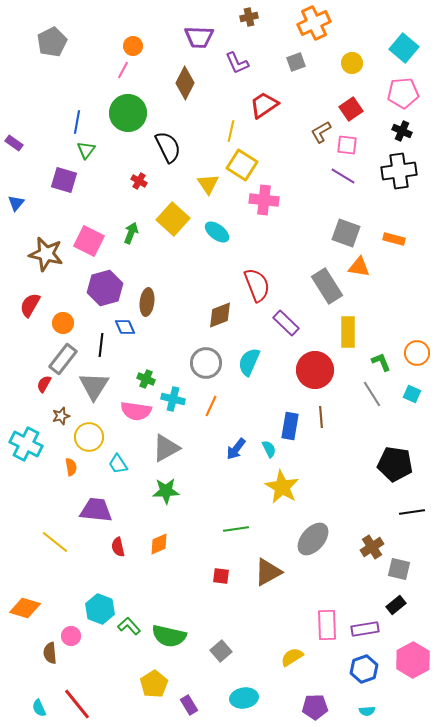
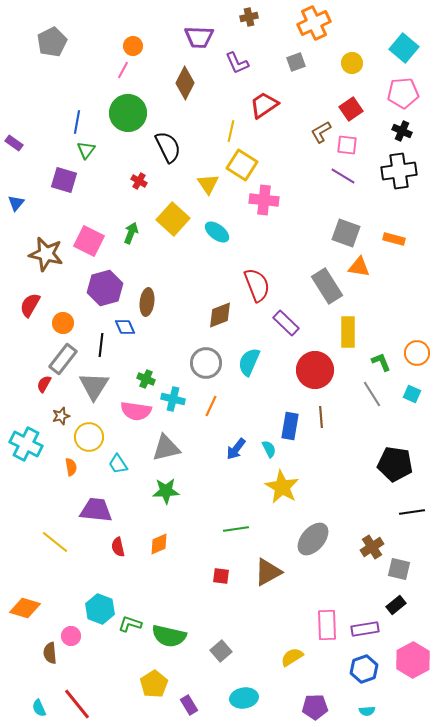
gray triangle at (166, 448): rotated 16 degrees clockwise
green L-shape at (129, 626): moved 1 px right, 2 px up; rotated 30 degrees counterclockwise
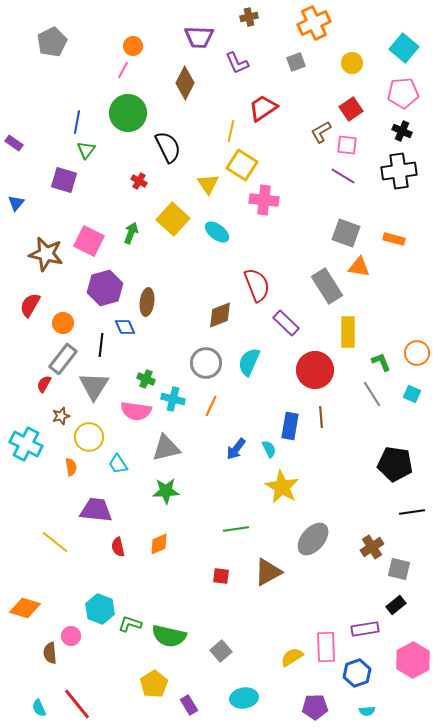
red trapezoid at (264, 105): moved 1 px left, 3 px down
pink rectangle at (327, 625): moved 1 px left, 22 px down
blue hexagon at (364, 669): moved 7 px left, 4 px down
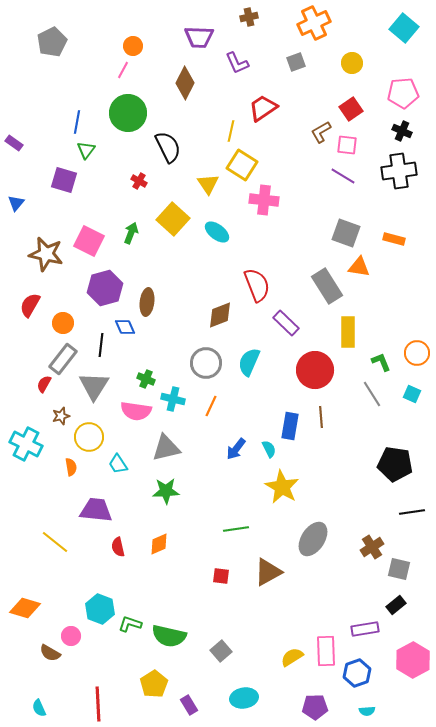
cyan square at (404, 48): moved 20 px up
gray ellipse at (313, 539): rotated 8 degrees counterclockwise
pink rectangle at (326, 647): moved 4 px down
brown semicircle at (50, 653): rotated 55 degrees counterclockwise
red line at (77, 704): moved 21 px right; rotated 36 degrees clockwise
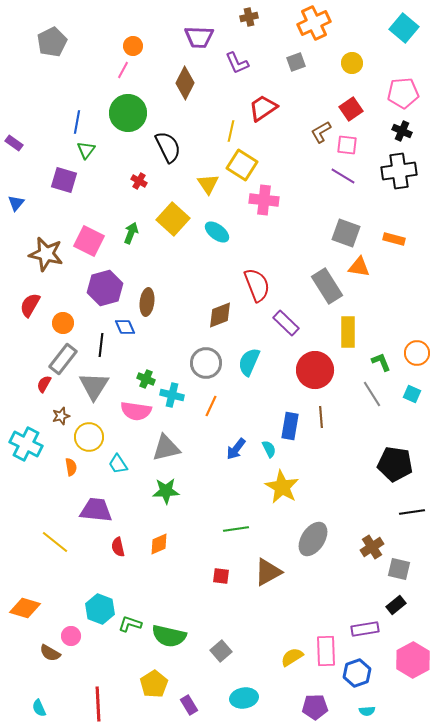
cyan cross at (173, 399): moved 1 px left, 4 px up
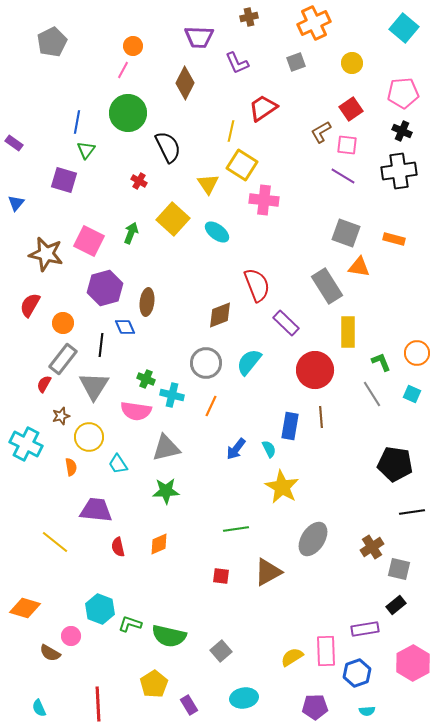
cyan semicircle at (249, 362): rotated 16 degrees clockwise
pink hexagon at (413, 660): moved 3 px down
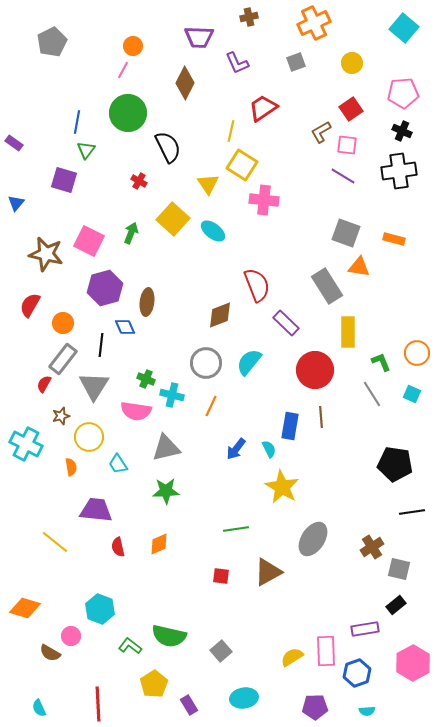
cyan ellipse at (217, 232): moved 4 px left, 1 px up
green L-shape at (130, 624): moved 22 px down; rotated 20 degrees clockwise
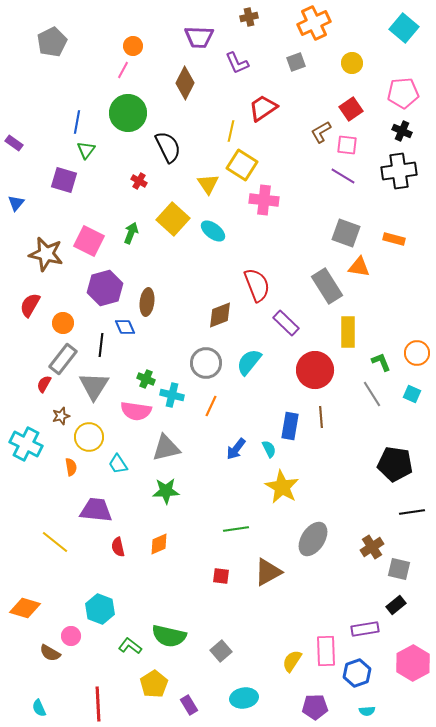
yellow semicircle at (292, 657): moved 4 px down; rotated 25 degrees counterclockwise
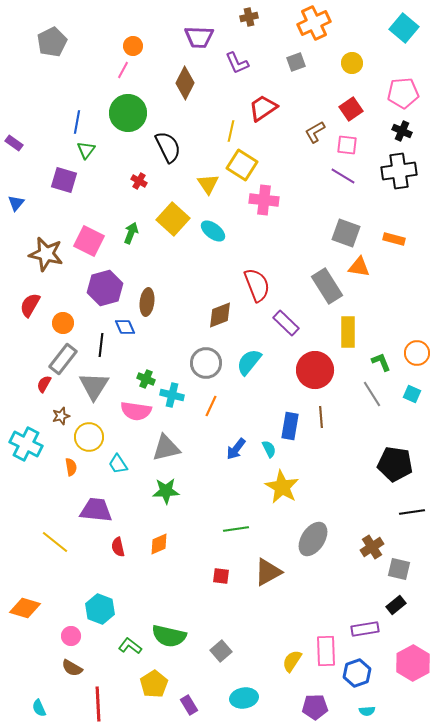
brown L-shape at (321, 132): moved 6 px left
brown semicircle at (50, 653): moved 22 px right, 15 px down
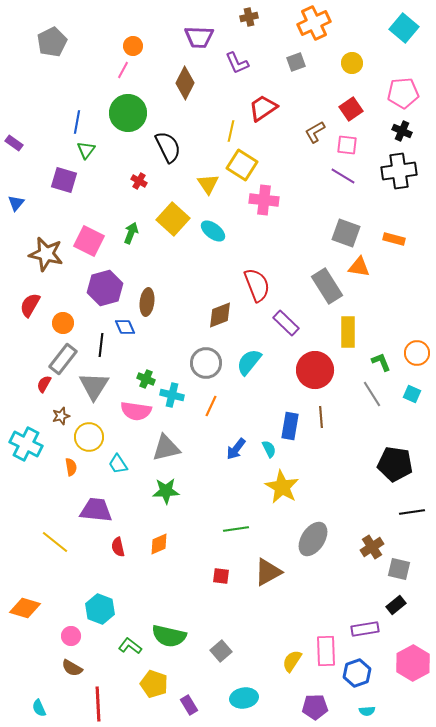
yellow pentagon at (154, 684): rotated 20 degrees counterclockwise
